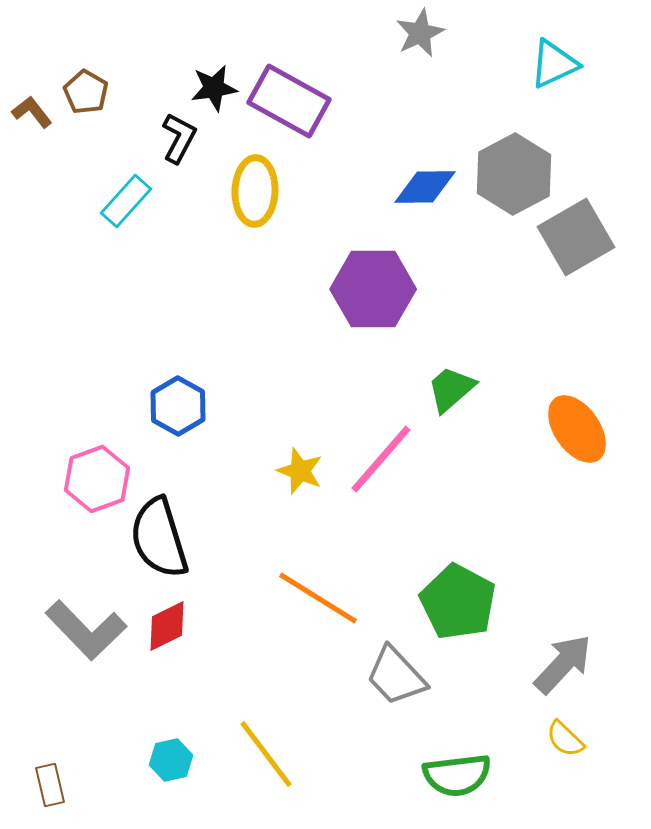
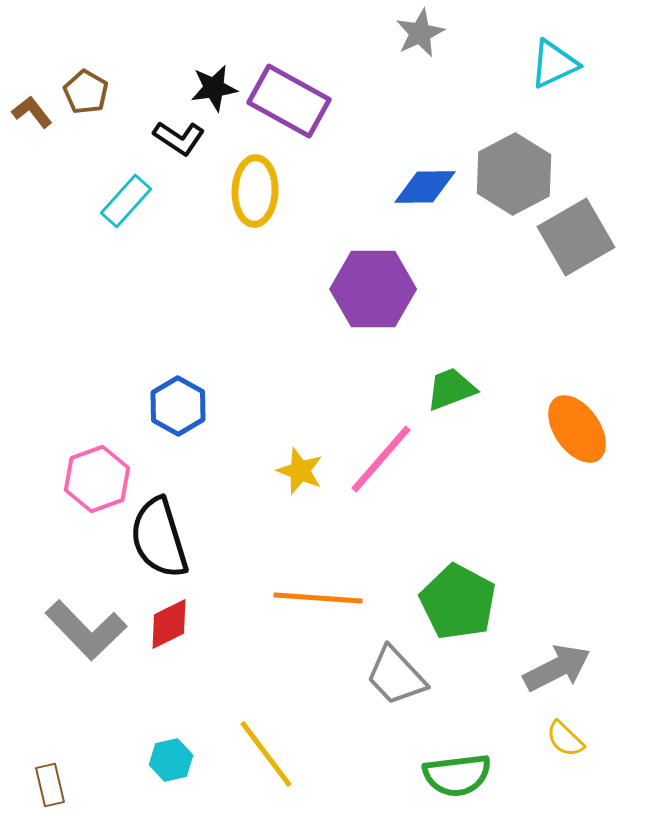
black L-shape: rotated 96 degrees clockwise
green trapezoid: rotated 20 degrees clockwise
orange line: rotated 28 degrees counterclockwise
red diamond: moved 2 px right, 2 px up
gray arrow: moved 6 px left, 4 px down; rotated 20 degrees clockwise
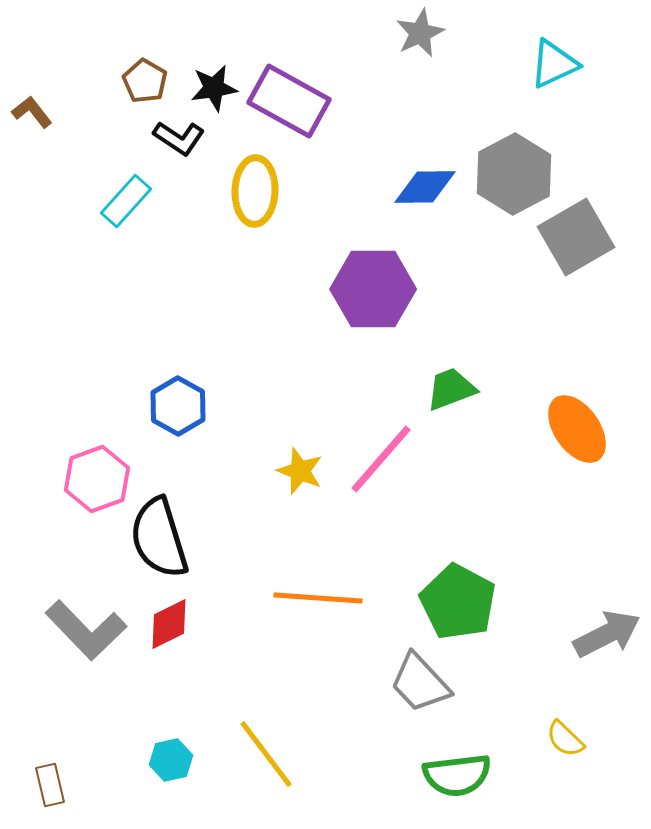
brown pentagon: moved 59 px right, 11 px up
gray arrow: moved 50 px right, 34 px up
gray trapezoid: moved 24 px right, 7 px down
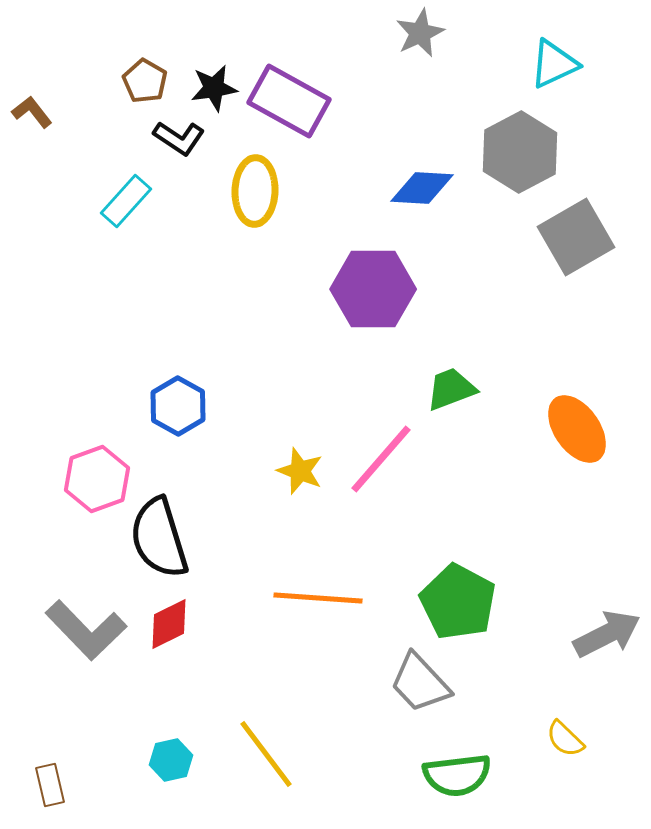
gray hexagon: moved 6 px right, 22 px up
blue diamond: moved 3 px left, 1 px down; rotated 4 degrees clockwise
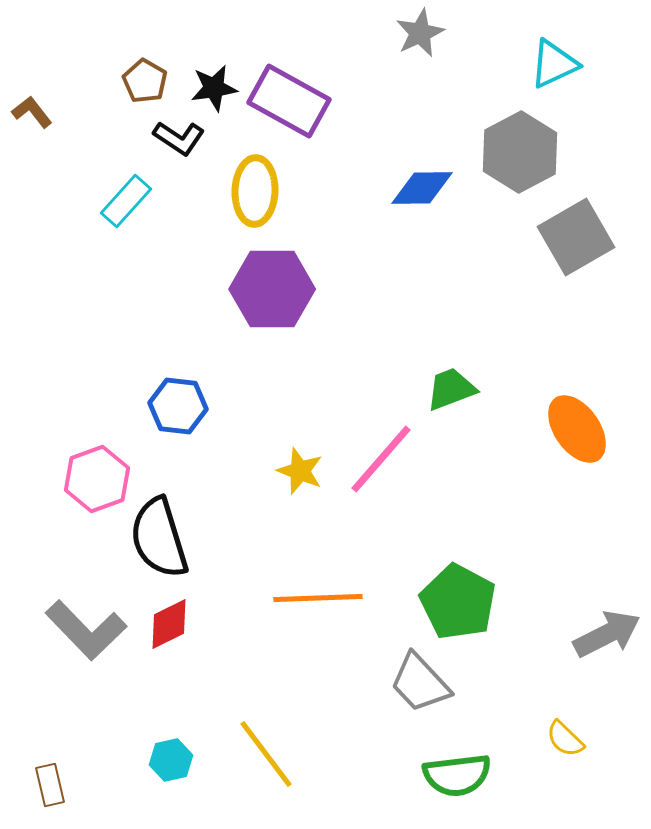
blue diamond: rotated 4 degrees counterclockwise
purple hexagon: moved 101 px left
blue hexagon: rotated 22 degrees counterclockwise
orange line: rotated 6 degrees counterclockwise
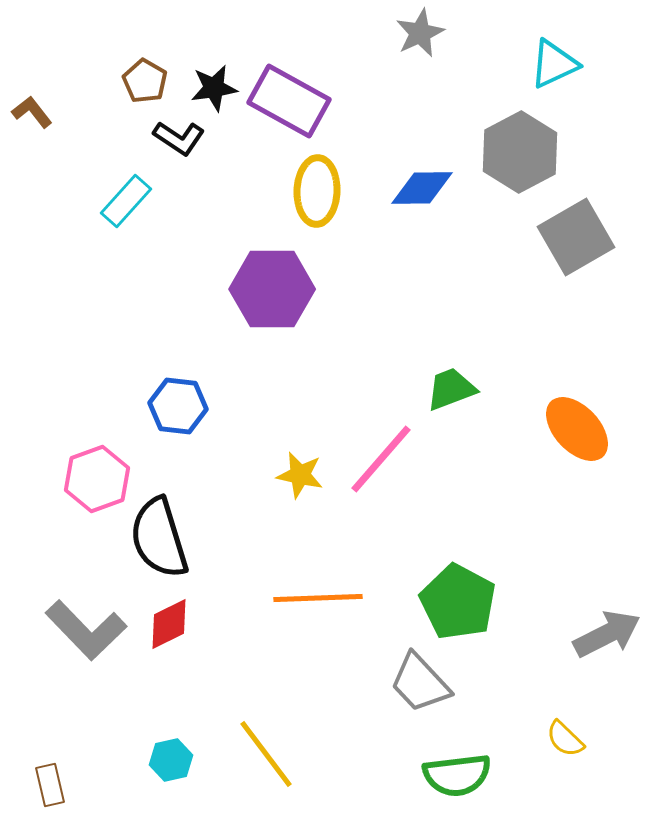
yellow ellipse: moved 62 px right
orange ellipse: rotated 8 degrees counterclockwise
yellow star: moved 4 px down; rotated 9 degrees counterclockwise
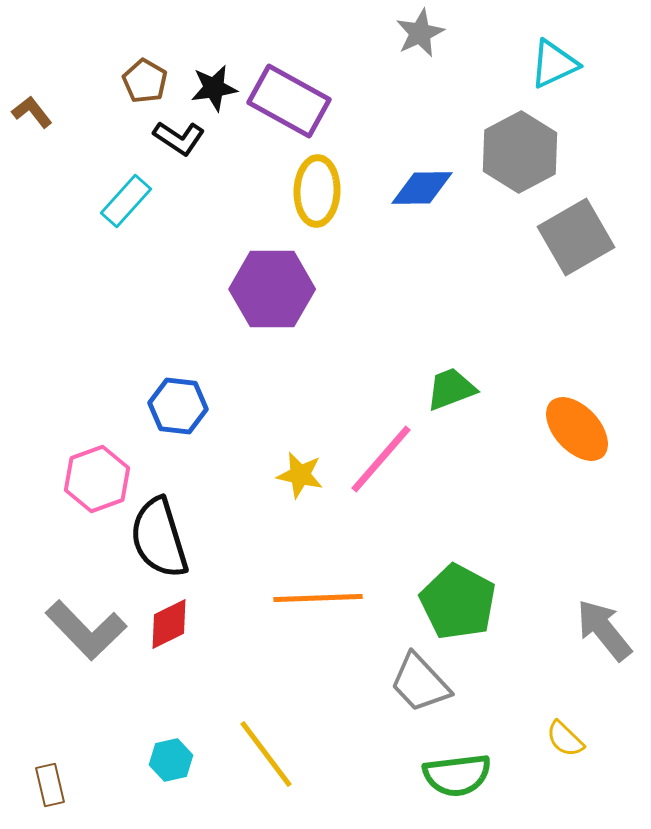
gray arrow: moved 3 px left, 4 px up; rotated 102 degrees counterclockwise
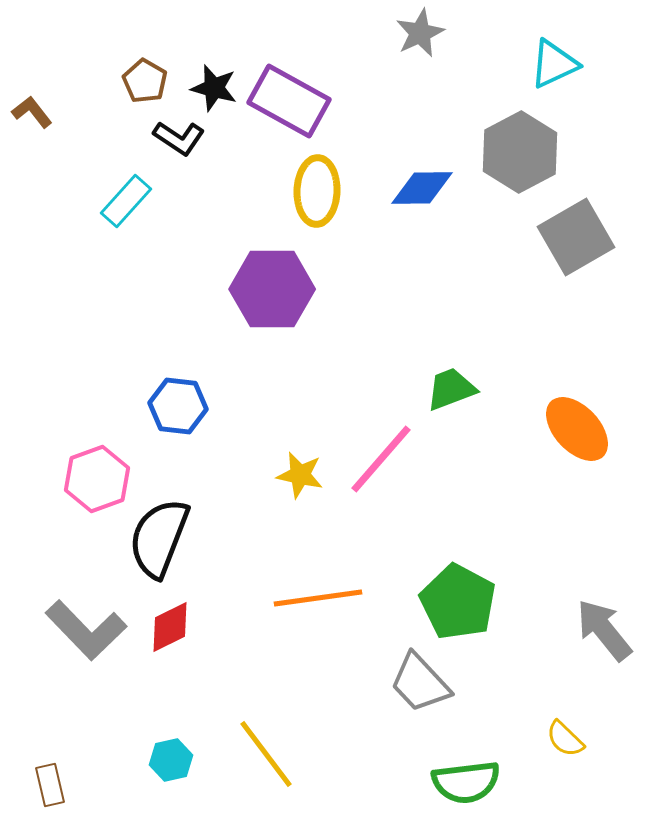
black star: rotated 24 degrees clockwise
black semicircle: rotated 38 degrees clockwise
orange line: rotated 6 degrees counterclockwise
red diamond: moved 1 px right, 3 px down
green semicircle: moved 9 px right, 7 px down
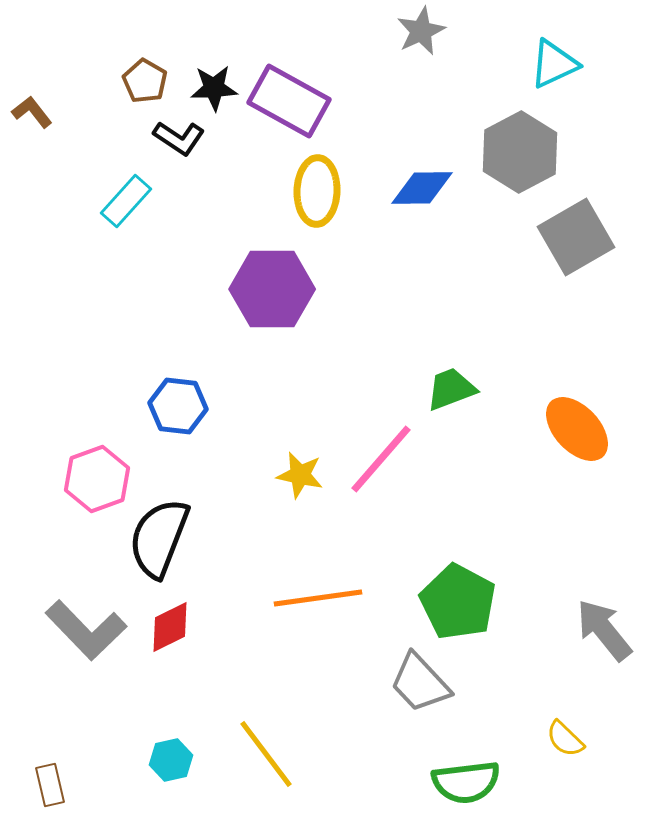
gray star: moved 1 px right, 2 px up
black star: rotated 18 degrees counterclockwise
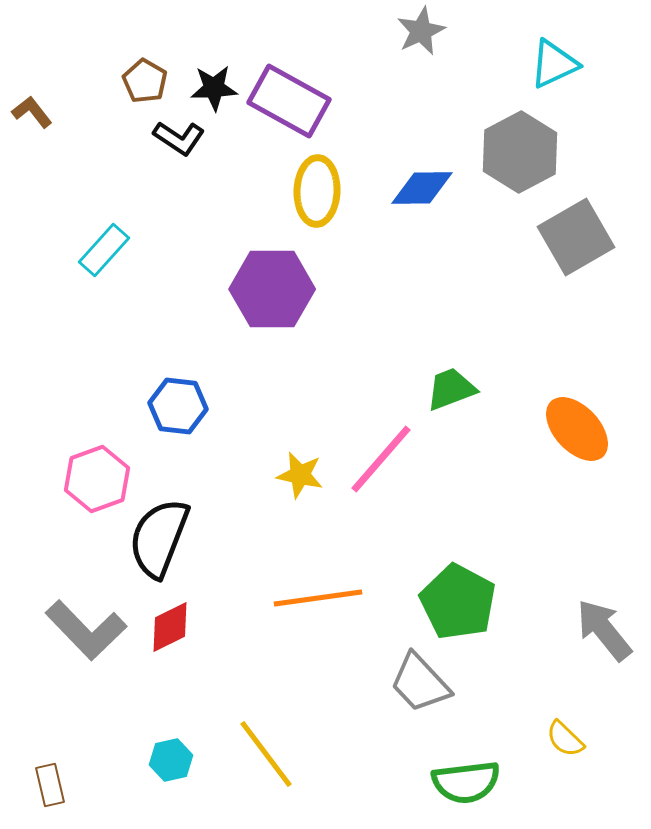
cyan rectangle: moved 22 px left, 49 px down
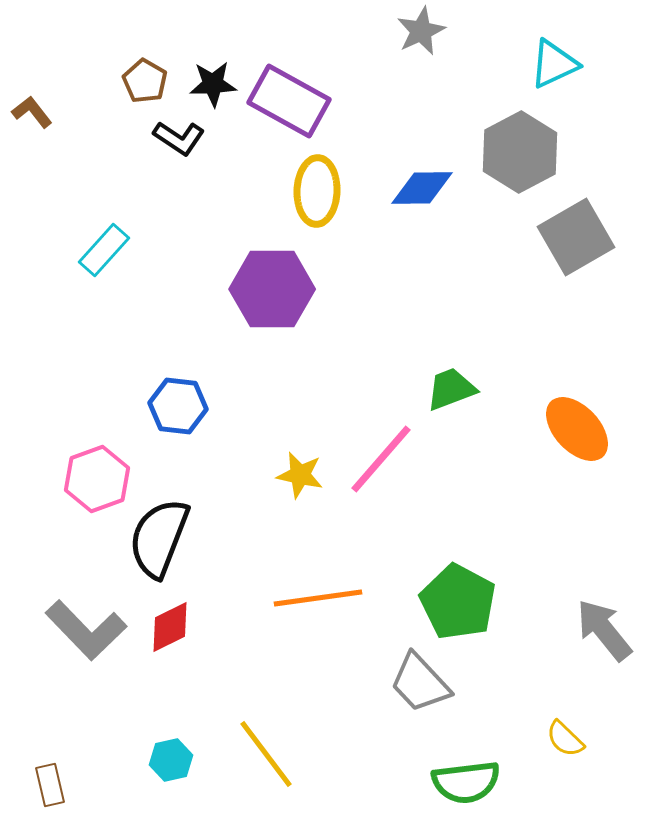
black star: moved 1 px left, 4 px up
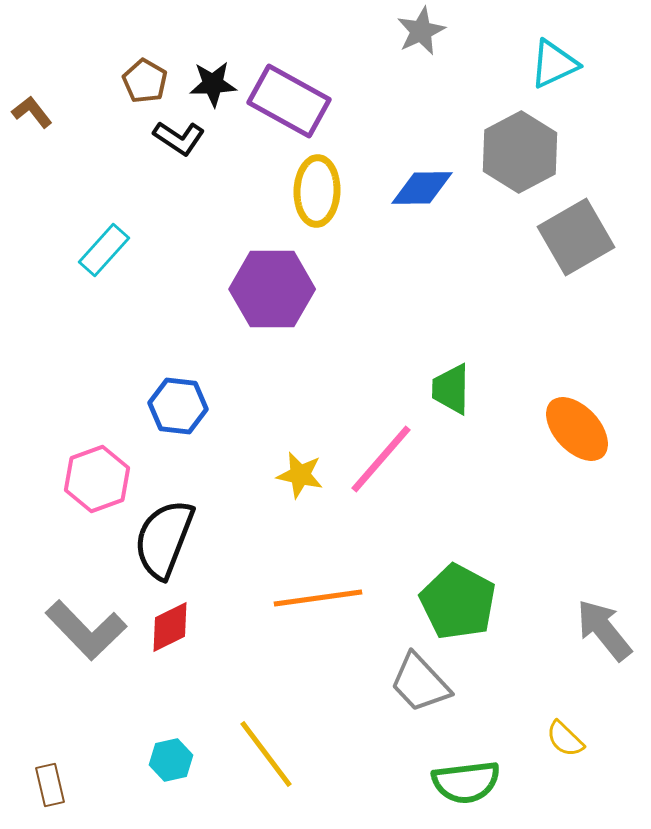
green trapezoid: rotated 68 degrees counterclockwise
black semicircle: moved 5 px right, 1 px down
